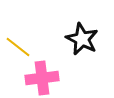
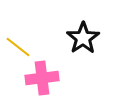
black star: moved 1 px right, 1 px up; rotated 12 degrees clockwise
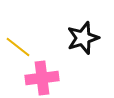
black star: rotated 16 degrees clockwise
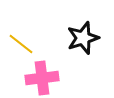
yellow line: moved 3 px right, 3 px up
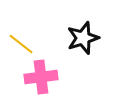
pink cross: moved 1 px left, 1 px up
